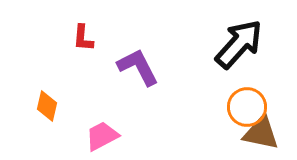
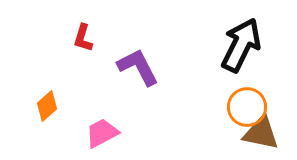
red L-shape: rotated 12 degrees clockwise
black arrow: moved 2 px right, 1 px down; rotated 16 degrees counterclockwise
orange diamond: rotated 36 degrees clockwise
pink trapezoid: moved 3 px up
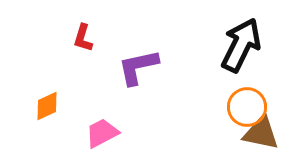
purple L-shape: rotated 75 degrees counterclockwise
orange diamond: rotated 16 degrees clockwise
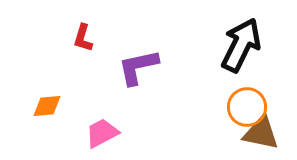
orange diamond: rotated 20 degrees clockwise
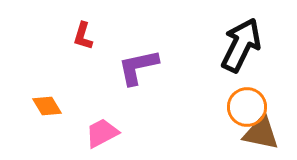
red L-shape: moved 2 px up
orange diamond: rotated 64 degrees clockwise
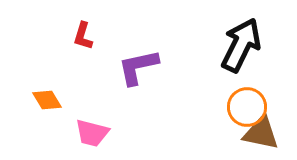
orange diamond: moved 6 px up
pink trapezoid: moved 10 px left; rotated 138 degrees counterclockwise
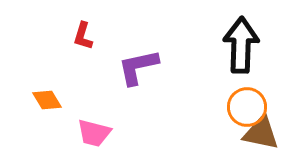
black arrow: rotated 24 degrees counterclockwise
pink trapezoid: moved 2 px right
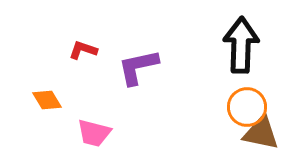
red L-shape: moved 14 px down; rotated 92 degrees clockwise
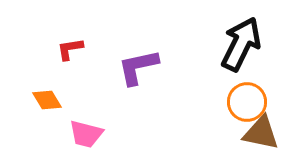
black arrow: moved 1 px up; rotated 24 degrees clockwise
red L-shape: moved 13 px left, 1 px up; rotated 28 degrees counterclockwise
orange circle: moved 5 px up
pink trapezoid: moved 8 px left, 1 px down
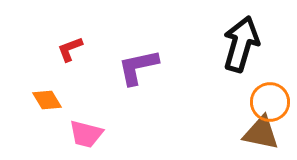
black arrow: rotated 10 degrees counterclockwise
red L-shape: rotated 12 degrees counterclockwise
orange circle: moved 23 px right
